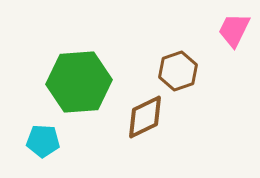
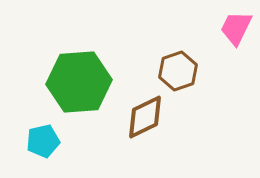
pink trapezoid: moved 2 px right, 2 px up
cyan pentagon: rotated 16 degrees counterclockwise
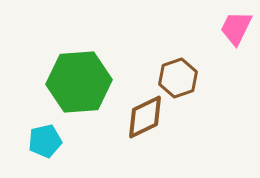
brown hexagon: moved 7 px down
cyan pentagon: moved 2 px right
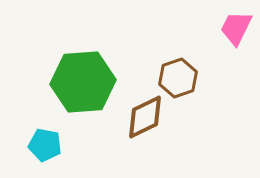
green hexagon: moved 4 px right
cyan pentagon: moved 4 px down; rotated 24 degrees clockwise
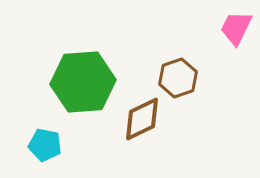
brown diamond: moved 3 px left, 2 px down
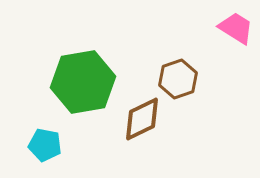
pink trapezoid: rotated 96 degrees clockwise
brown hexagon: moved 1 px down
green hexagon: rotated 6 degrees counterclockwise
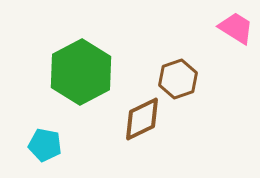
green hexagon: moved 2 px left, 10 px up; rotated 18 degrees counterclockwise
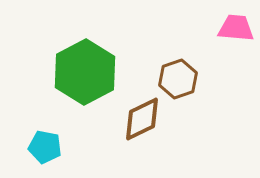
pink trapezoid: rotated 27 degrees counterclockwise
green hexagon: moved 4 px right
cyan pentagon: moved 2 px down
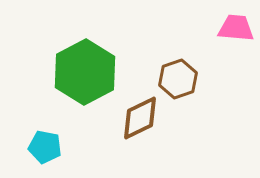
brown diamond: moved 2 px left, 1 px up
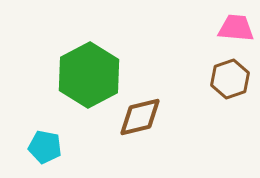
green hexagon: moved 4 px right, 3 px down
brown hexagon: moved 52 px right
brown diamond: moved 1 px up; rotated 12 degrees clockwise
